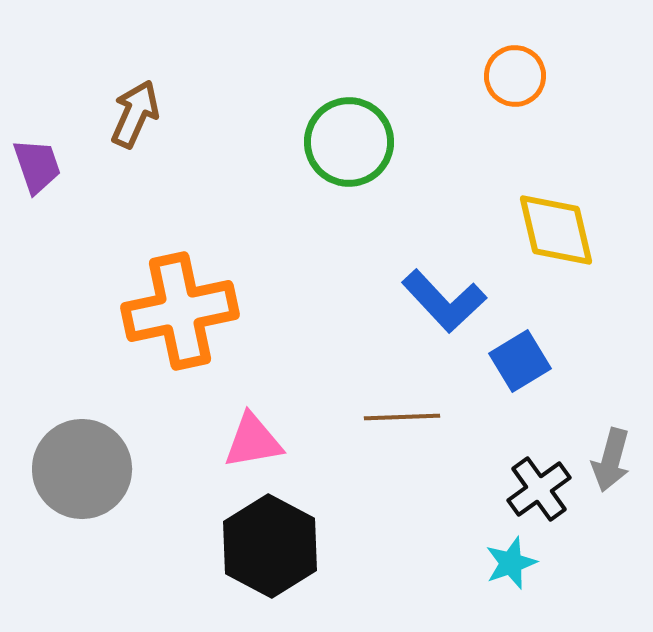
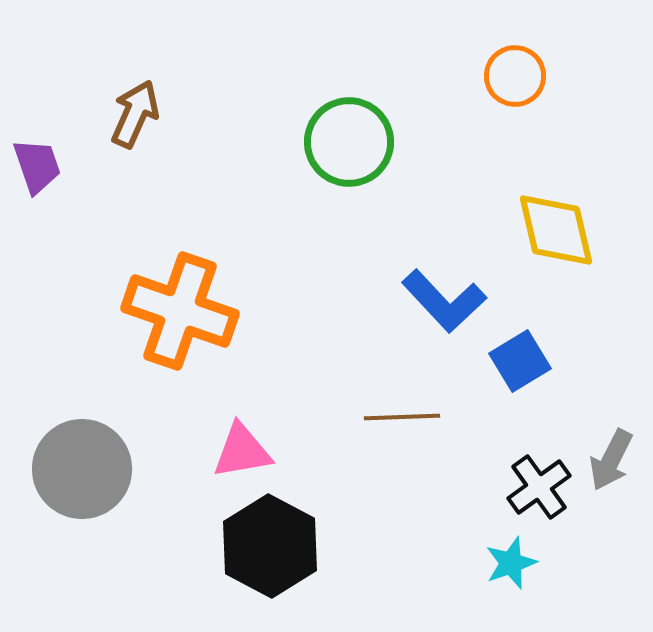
orange cross: rotated 31 degrees clockwise
pink triangle: moved 11 px left, 10 px down
gray arrow: rotated 12 degrees clockwise
black cross: moved 2 px up
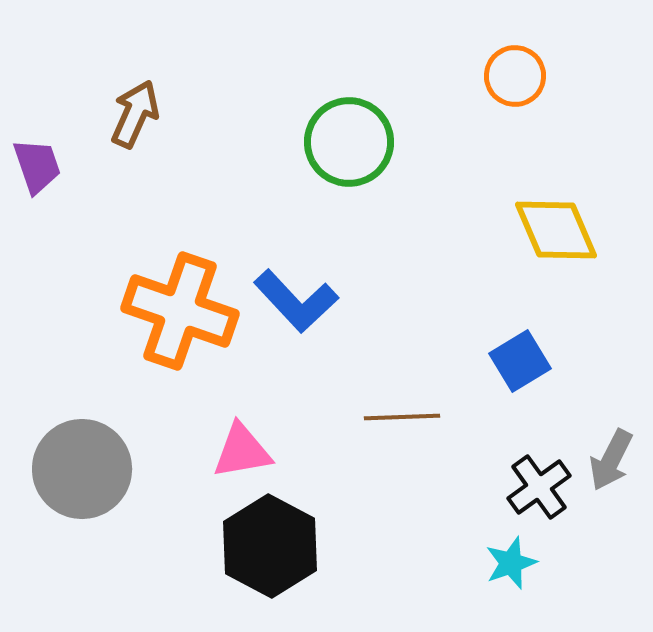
yellow diamond: rotated 10 degrees counterclockwise
blue L-shape: moved 148 px left
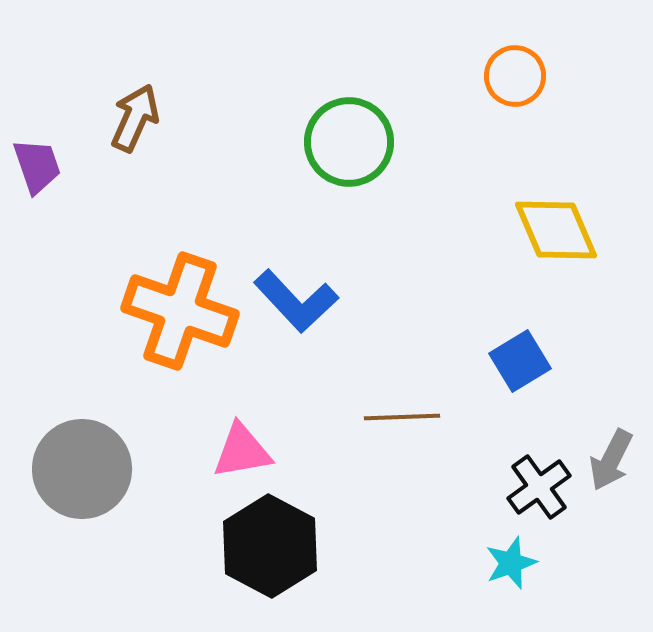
brown arrow: moved 4 px down
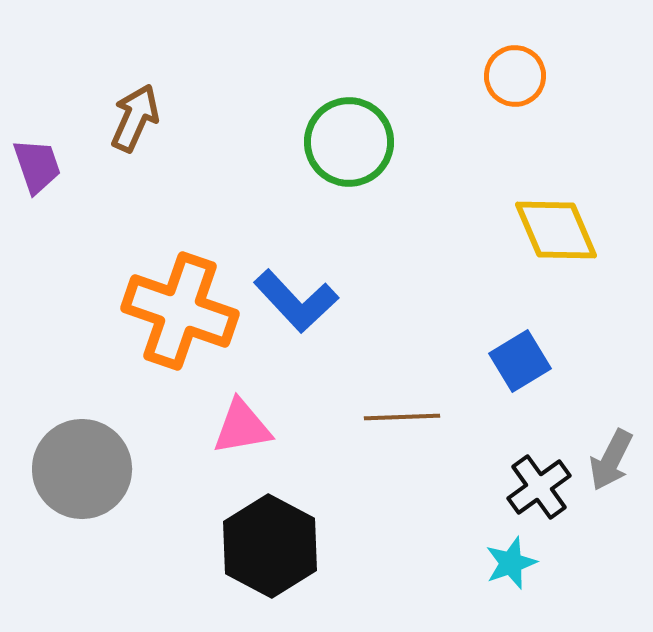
pink triangle: moved 24 px up
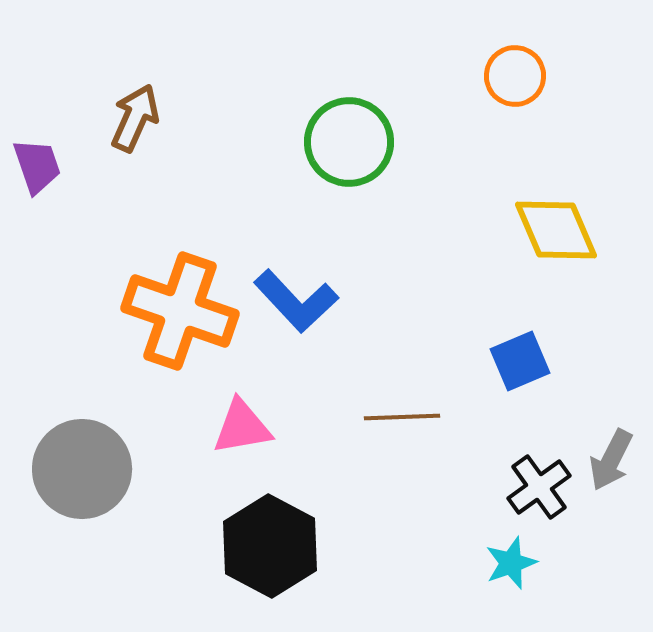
blue square: rotated 8 degrees clockwise
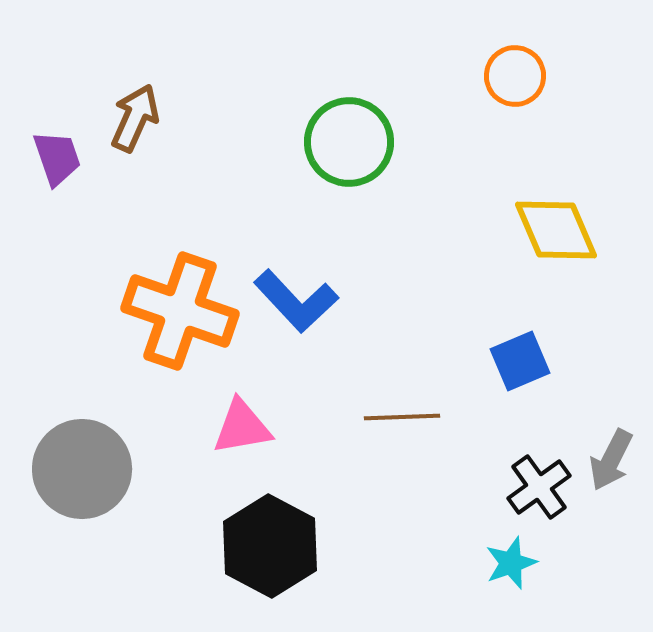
purple trapezoid: moved 20 px right, 8 px up
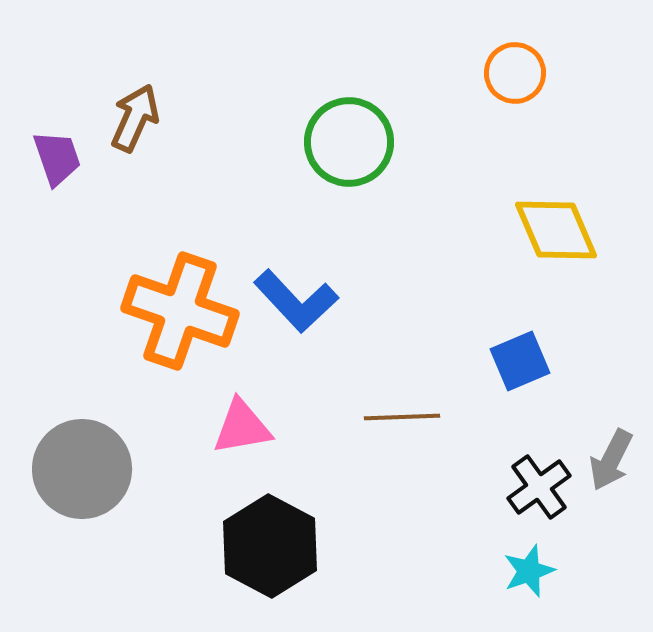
orange circle: moved 3 px up
cyan star: moved 18 px right, 8 px down
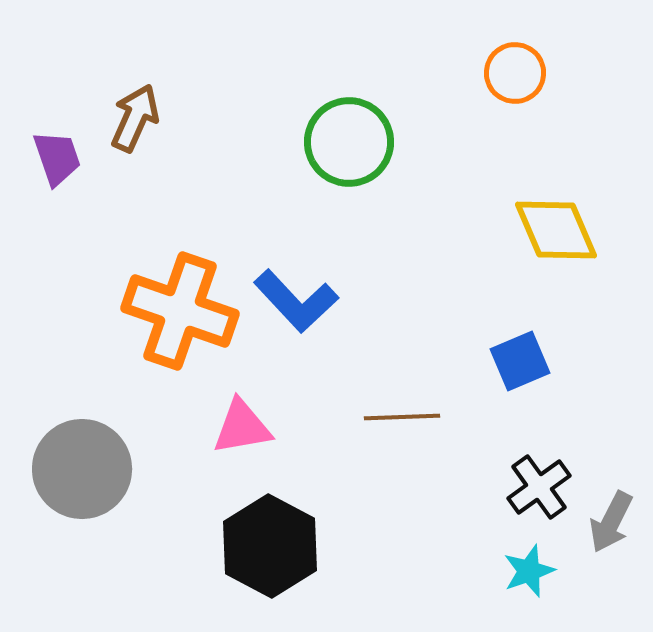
gray arrow: moved 62 px down
